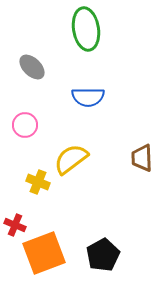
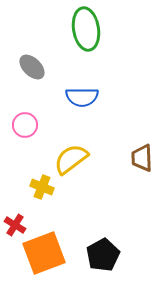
blue semicircle: moved 6 px left
yellow cross: moved 4 px right, 5 px down
red cross: rotated 10 degrees clockwise
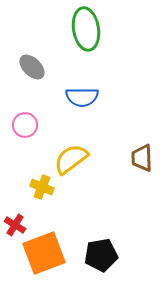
black pentagon: moved 2 px left; rotated 20 degrees clockwise
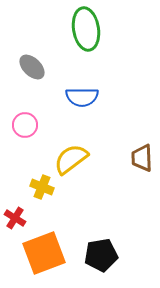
red cross: moved 7 px up
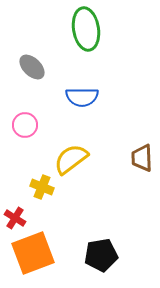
orange square: moved 11 px left
